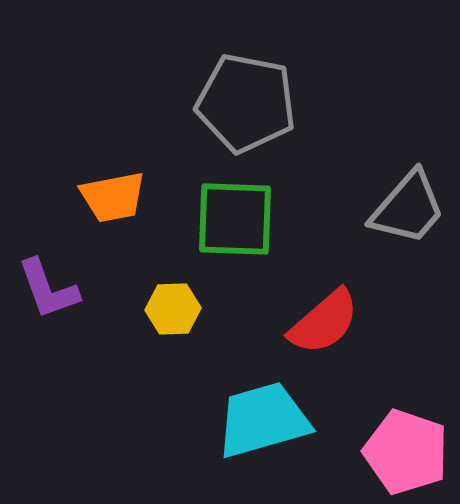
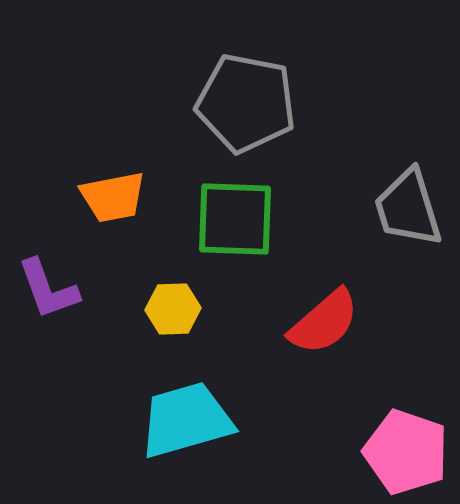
gray trapezoid: rotated 122 degrees clockwise
cyan trapezoid: moved 77 px left
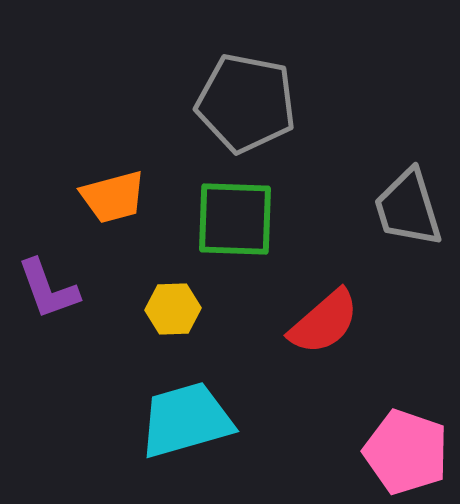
orange trapezoid: rotated 4 degrees counterclockwise
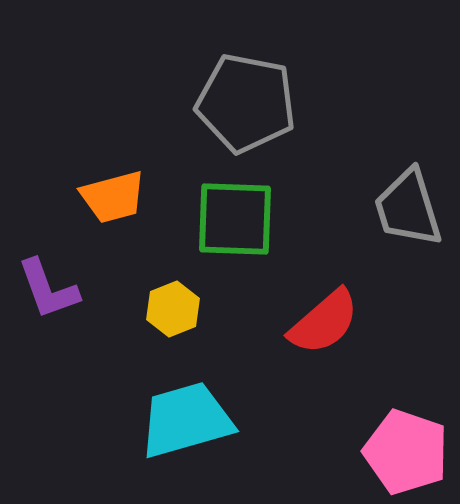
yellow hexagon: rotated 20 degrees counterclockwise
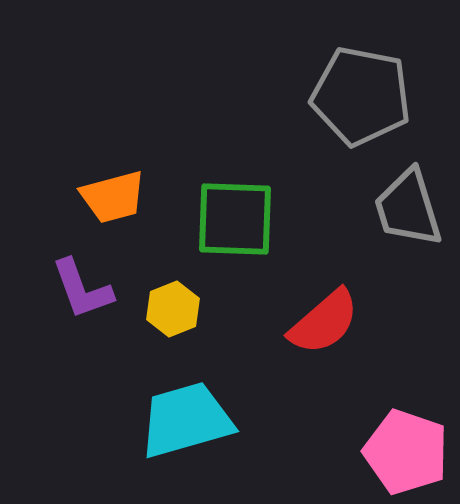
gray pentagon: moved 115 px right, 7 px up
purple L-shape: moved 34 px right
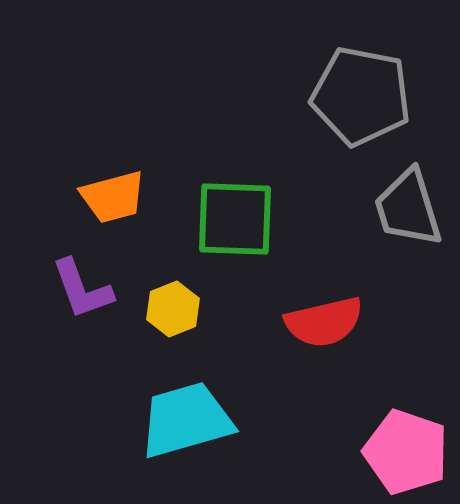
red semicircle: rotated 28 degrees clockwise
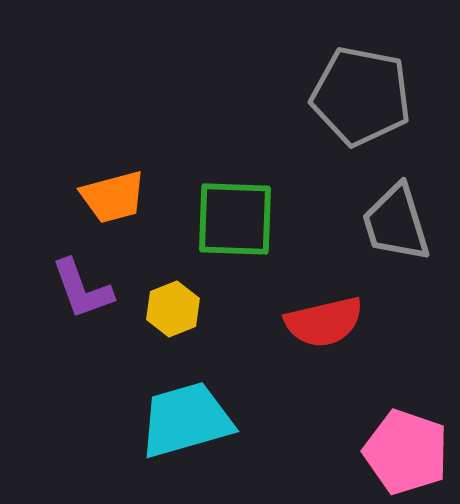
gray trapezoid: moved 12 px left, 15 px down
